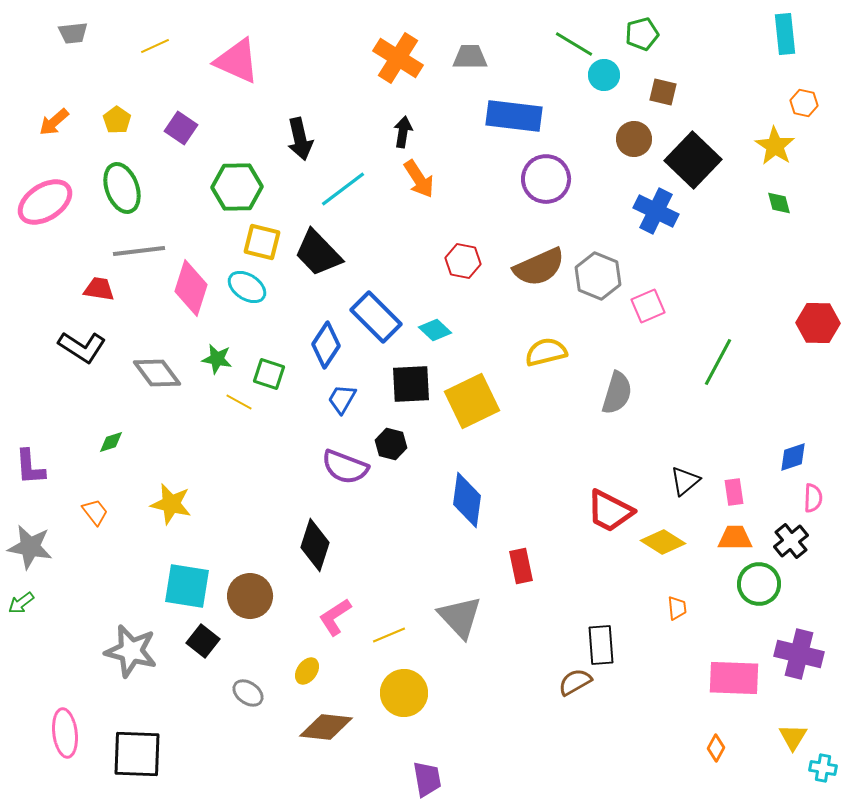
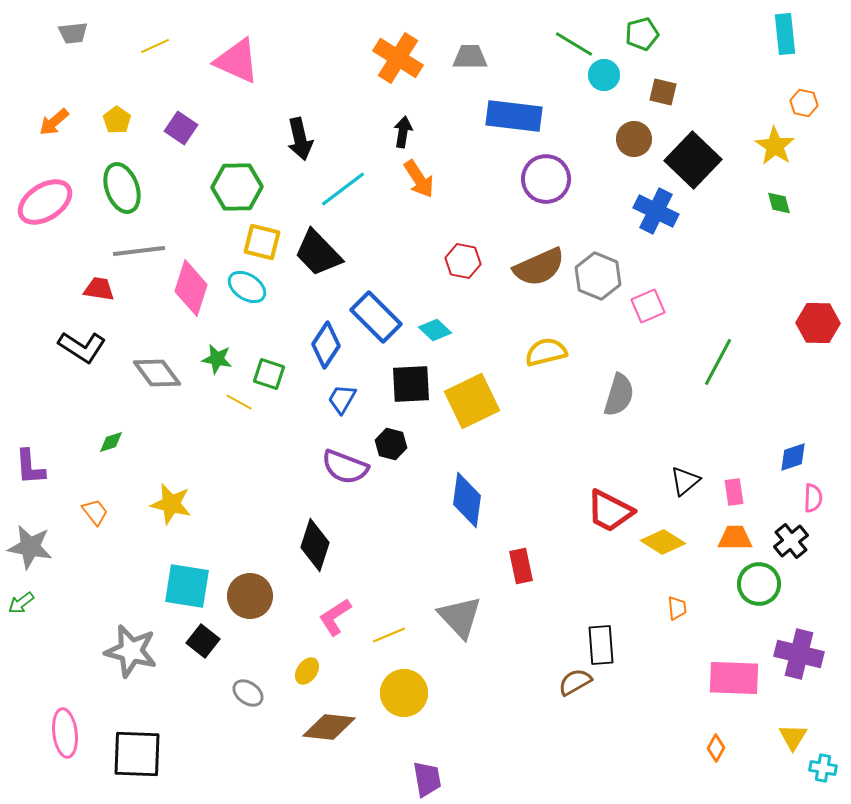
gray semicircle at (617, 393): moved 2 px right, 2 px down
brown diamond at (326, 727): moved 3 px right
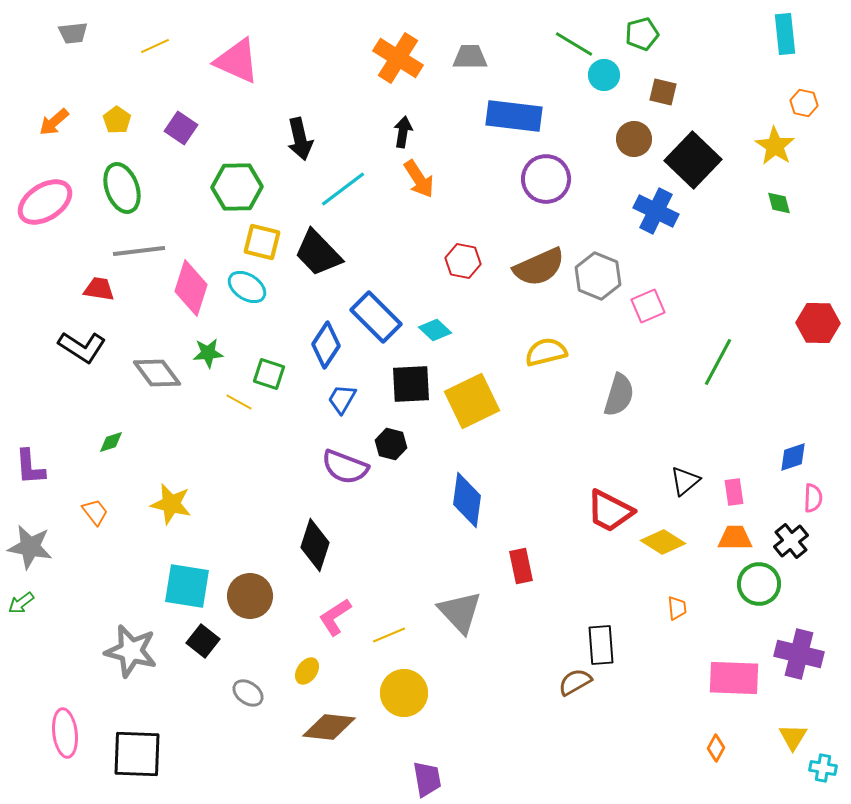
green star at (217, 359): moved 9 px left, 6 px up; rotated 16 degrees counterclockwise
gray triangle at (460, 617): moved 5 px up
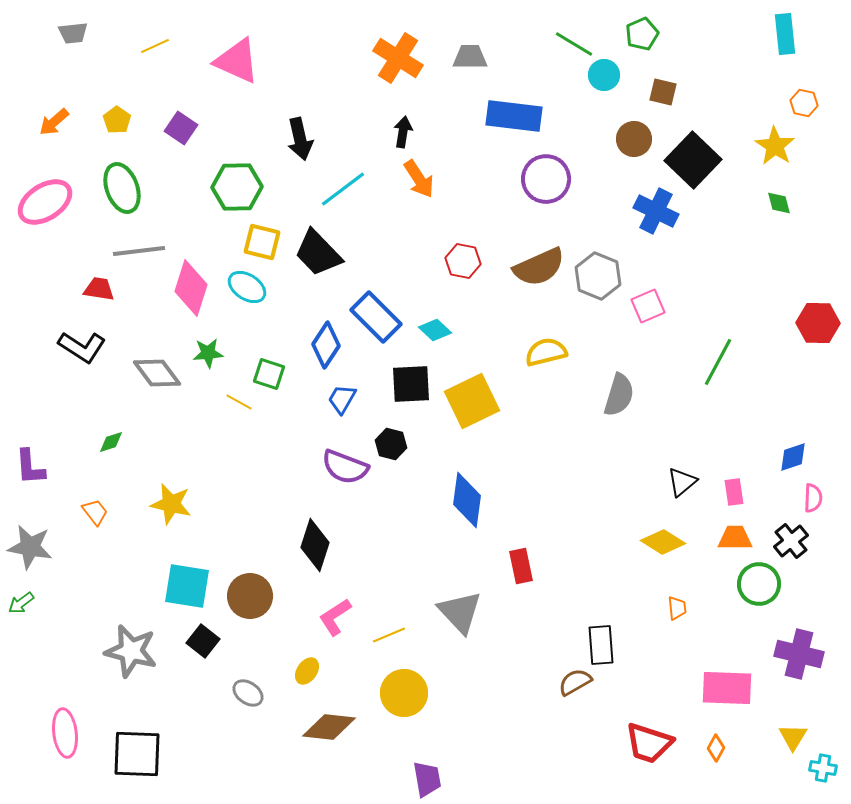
green pentagon at (642, 34): rotated 8 degrees counterclockwise
black triangle at (685, 481): moved 3 px left, 1 px down
red trapezoid at (610, 511): moved 39 px right, 232 px down; rotated 9 degrees counterclockwise
pink rectangle at (734, 678): moved 7 px left, 10 px down
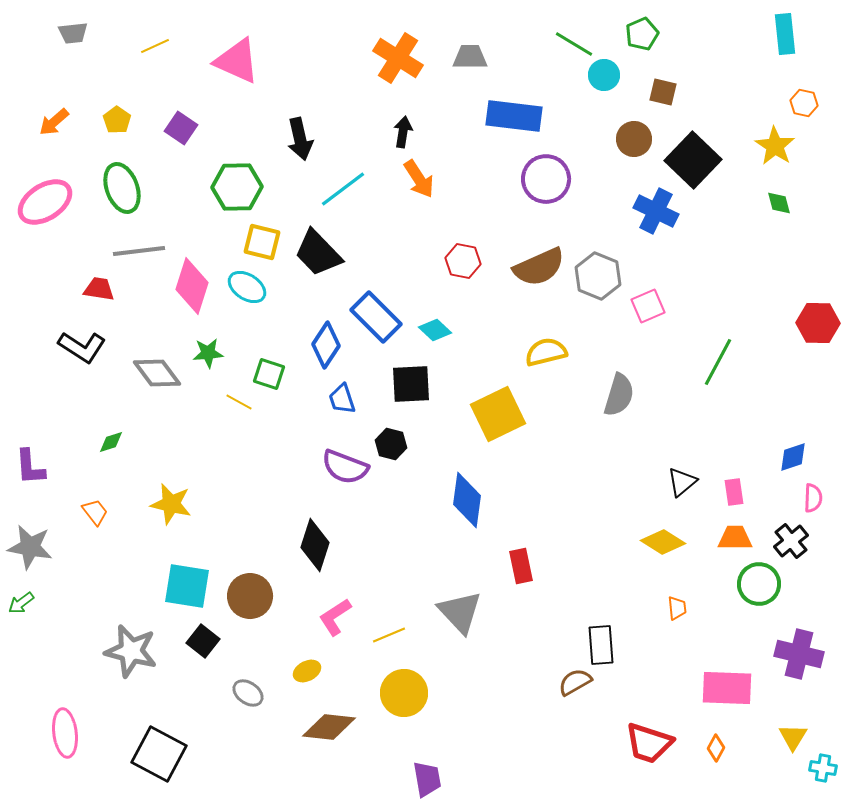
pink diamond at (191, 288): moved 1 px right, 2 px up
blue trapezoid at (342, 399): rotated 48 degrees counterclockwise
yellow square at (472, 401): moved 26 px right, 13 px down
yellow ellipse at (307, 671): rotated 28 degrees clockwise
black square at (137, 754): moved 22 px right; rotated 26 degrees clockwise
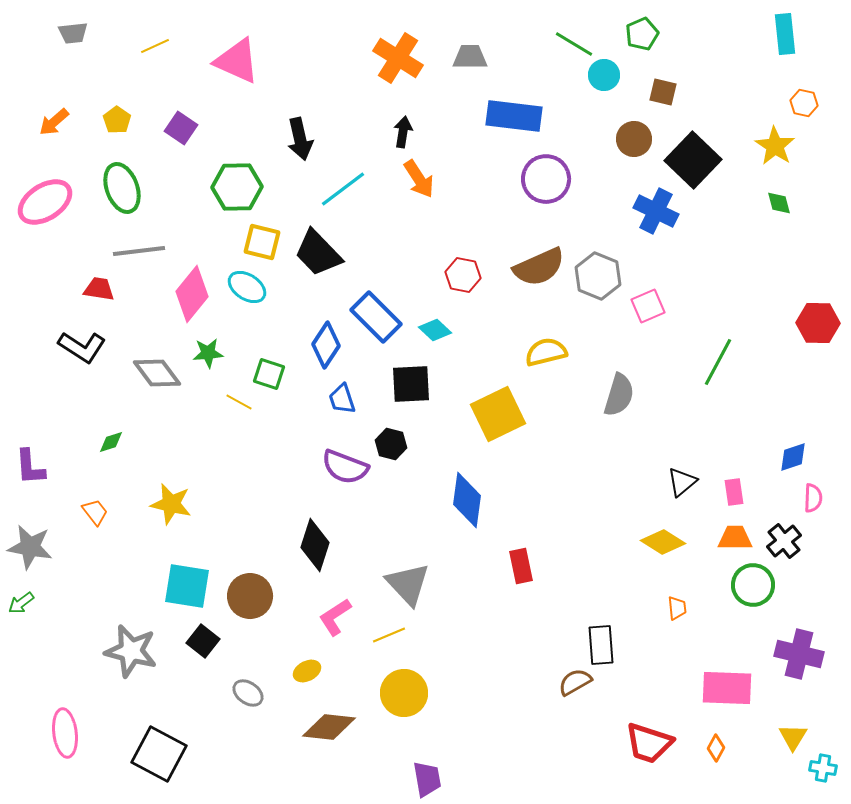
red hexagon at (463, 261): moved 14 px down
pink diamond at (192, 286): moved 8 px down; rotated 22 degrees clockwise
black cross at (791, 541): moved 7 px left
green circle at (759, 584): moved 6 px left, 1 px down
gray triangle at (460, 612): moved 52 px left, 28 px up
